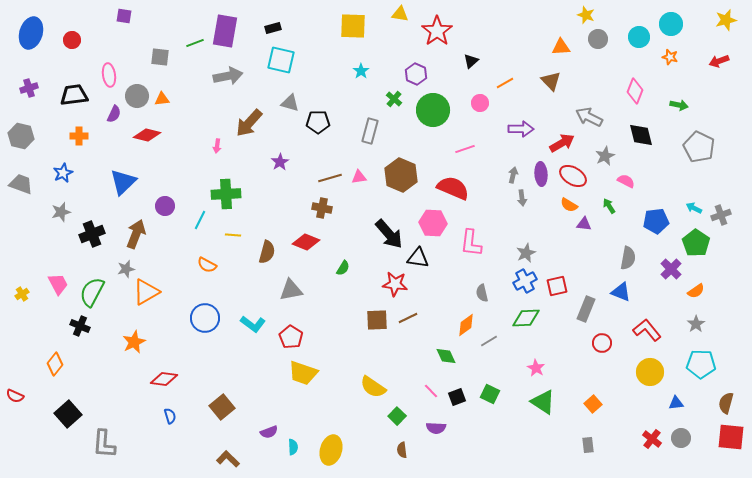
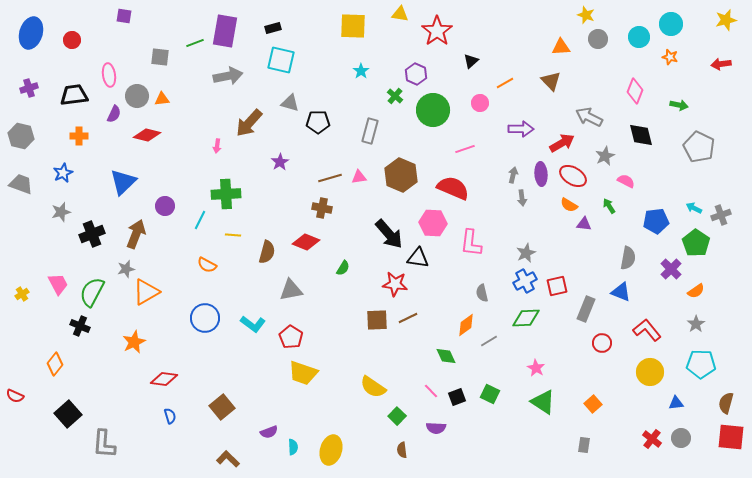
red arrow at (719, 61): moved 2 px right, 3 px down; rotated 12 degrees clockwise
green cross at (394, 99): moved 1 px right, 3 px up
gray rectangle at (588, 445): moved 4 px left; rotated 14 degrees clockwise
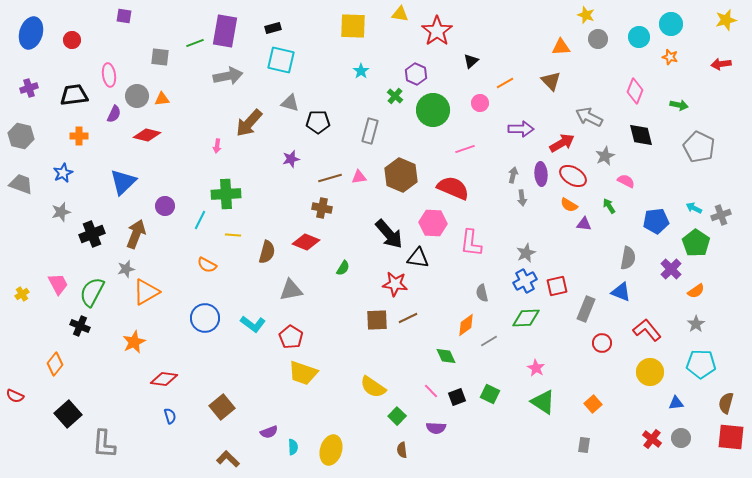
purple star at (280, 162): moved 11 px right, 3 px up; rotated 18 degrees clockwise
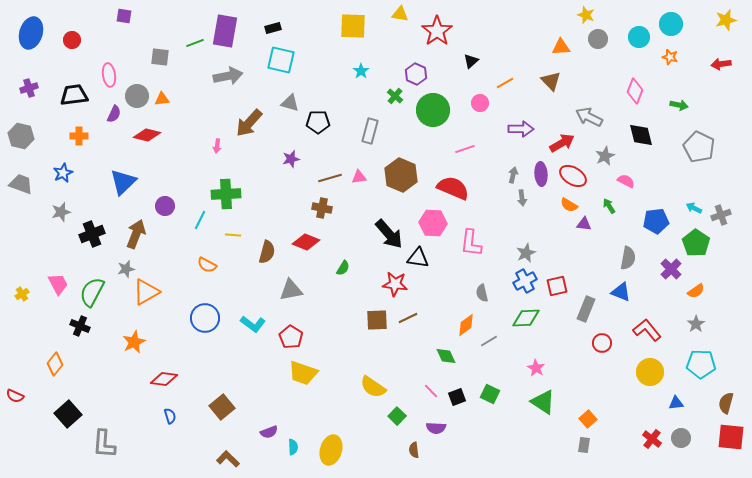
orange square at (593, 404): moved 5 px left, 15 px down
brown semicircle at (402, 450): moved 12 px right
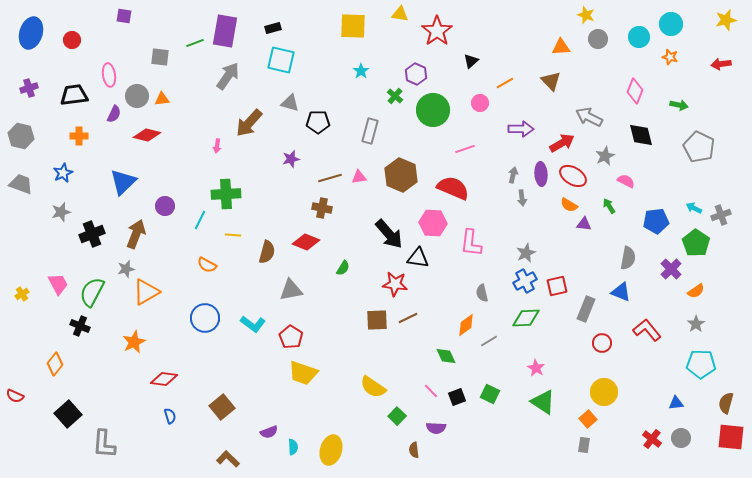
gray arrow at (228, 76): rotated 44 degrees counterclockwise
yellow circle at (650, 372): moved 46 px left, 20 px down
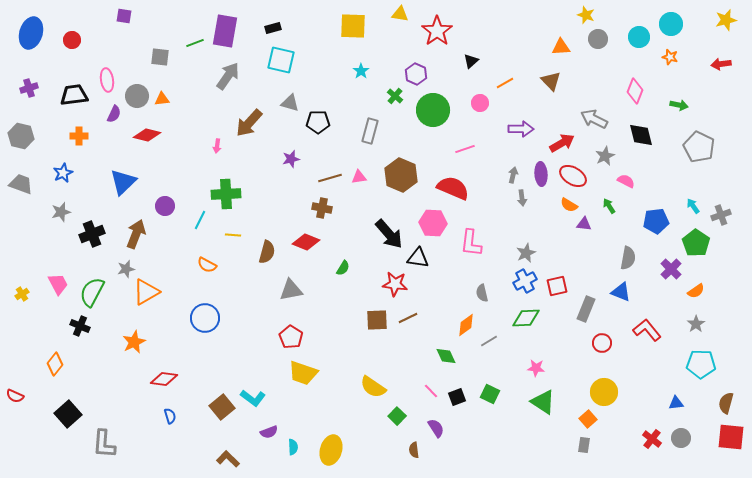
pink ellipse at (109, 75): moved 2 px left, 5 px down
gray arrow at (589, 117): moved 5 px right, 2 px down
cyan arrow at (694, 208): moved 1 px left, 2 px up; rotated 28 degrees clockwise
cyan L-shape at (253, 324): moved 74 px down
pink star at (536, 368): rotated 24 degrees counterclockwise
purple semicircle at (436, 428): rotated 126 degrees counterclockwise
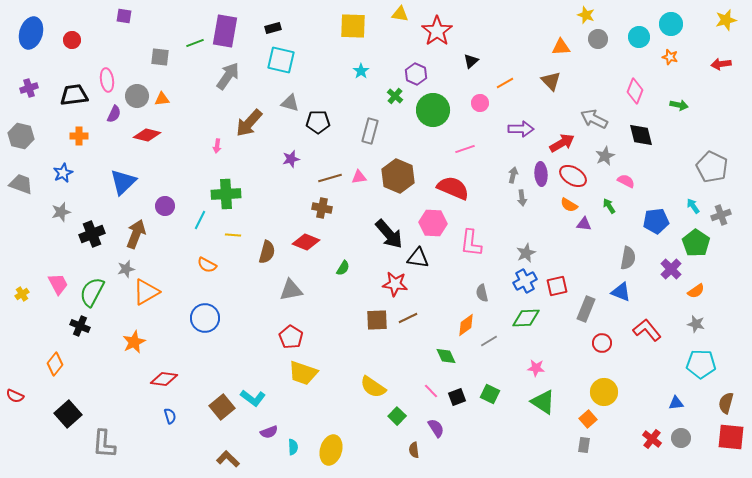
gray pentagon at (699, 147): moved 13 px right, 20 px down
brown hexagon at (401, 175): moved 3 px left, 1 px down
gray star at (696, 324): rotated 24 degrees counterclockwise
